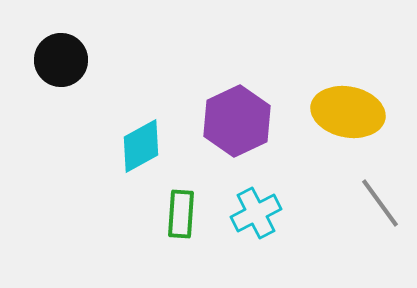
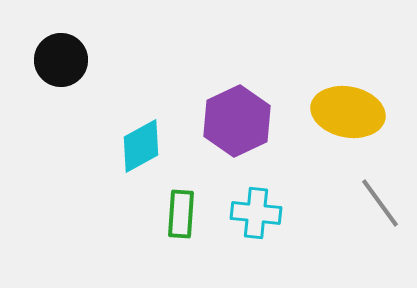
cyan cross: rotated 33 degrees clockwise
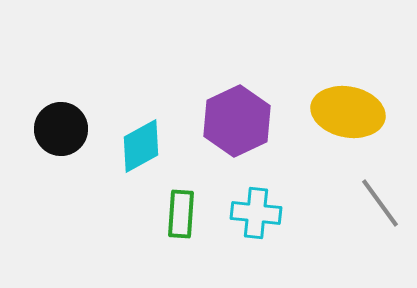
black circle: moved 69 px down
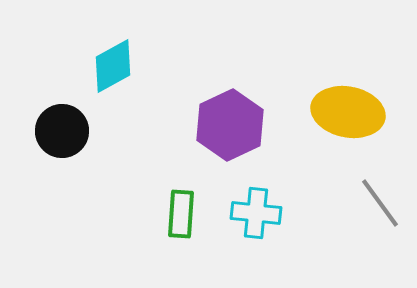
purple hexagon: moved 7 px left, 4 px down
black circle: moved 1 px right, 2 px down
cyan diamond: moved 28 px left, 80 px up
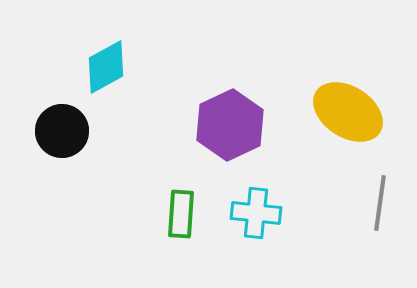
cyan diamond: moved 7 px left, 1 px down
yellow ellipse: rotated 22 degrees clockwise
gray line: rotated 44 degrees clockwise
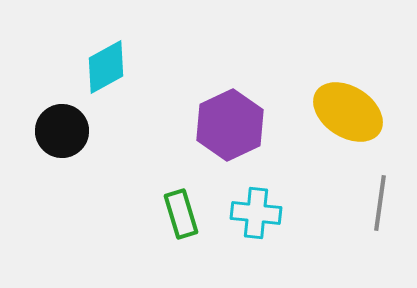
green rectangle: rotated 21 degrees counterclockwise
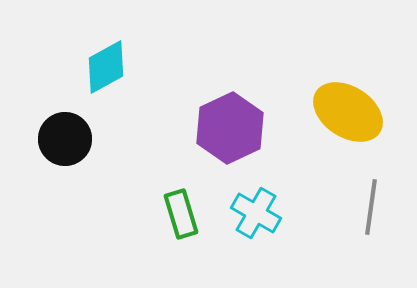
purple hexagon: moved 3 px down
black circle: moved 3 px right, 8 px down
gray line: moved 9 px left, 4 px down
cyan cross: rotated 24 degrees clockwise
